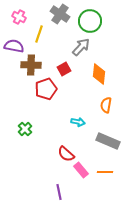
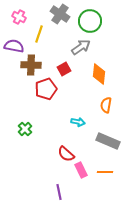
gray arrow: rotated 12 degrees clockwise
pink rectangle: rotated 14 degrees clockwise
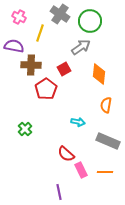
yellow line: moved 1 px right, 1 px up
red pentagon: rotated 15 degrees counterclockwise
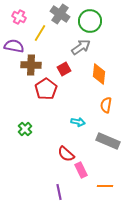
yellow line: rotated 12 degrees clockwise
orange line: moved 14 px down
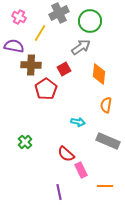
gray cross: moved 1 px left, 1 px up; rotated 30 degrees clockwise
green cross: moved 13 px down
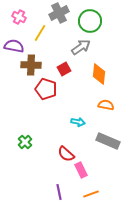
red pentagon: rotated 20 degrees counterclockwise
orange semicircle: rotated 91 degrees clockwise
orange line: moved 14 px left, 8 px down; rotated 21 degrees counterclockwise
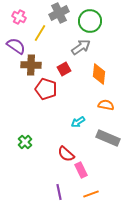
purple semicircle: moved 2 px right; rotated 24 degrees clockwise
cyan arrow: rotated 136 degrees clockwise
gray rectangle: moved 3 px up
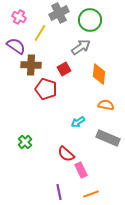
green circle: moved 1 px up
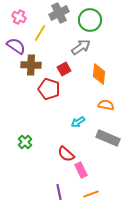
red pentagon: moved 3 px right
